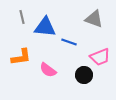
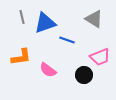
gray triangle: rotated 12 degrees clockwise
blue triangle: moved 4 px up; rotated 25 degrees counterclockwise
blue line: moved 2 px left, 2 px up
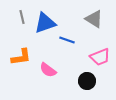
black circle: moved 3 px right, 6 px down
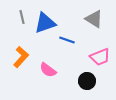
orange L-shape: rotated 40 degrees counterclockwise
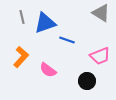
gray triangle: moved 7 px right, 6 px up
pink trapezoid: moved 1 px up
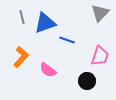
gray triangle: moved 1 px left; rotated 42 degrees clockwise
pink trapezoid: rotated 50 degrees counterclockwise
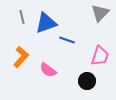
blue triangle: moved 1 px right
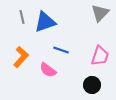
blue triangle: moved 1 px left, 1 px up
blue line: moved 6 px left, 10 px down
black circle: moved 5 px right, 4 px down
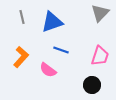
blue triangle: moved 7 px right
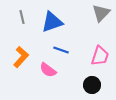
gray triangle: moved 1 px right
